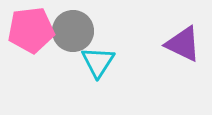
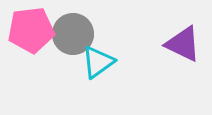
gray circle: moved 3 px down
cyan triangle: rotated 21 degrees clockwise
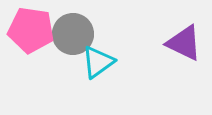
pink pentagon: rotated 15 degrees clockwise
purple triangle: moved 1 px right, 1 px up
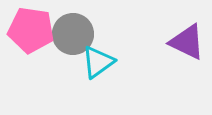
purple triangle: moved 3 px right, 1 px up
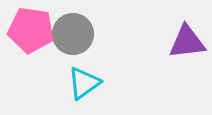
purple triangle: rotated 33 degrees counterclockwise
cyan triangle: moved 14 px left, 21 px down
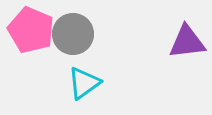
pink pentagon: rotated 15 degrees clockwise
